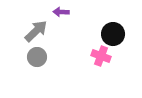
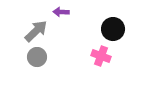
black circle: moved 5 px up
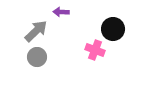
pink cross: moved 6 px left, 6 px up
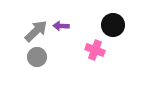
purple arrow: moved 14 px down
black circle: moved 4 px up
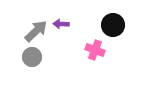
purple arrow: moved 2 px up
gray circle: moved 5 px left
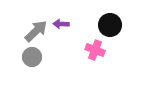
black circle: moved 3 px left
